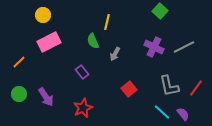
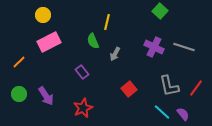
gray line: rotated 45 degrees clockwise
purple arrow: moved 1 px up
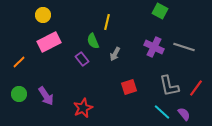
green square: rotated 14 degrees counterclockwise
purple rectangle: moved 13 px up
red square: moved 2 px up; rotated 21 degrees clockwise
purple semicircle: moved 1 px right
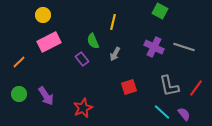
yellow line: moved 6 px right
